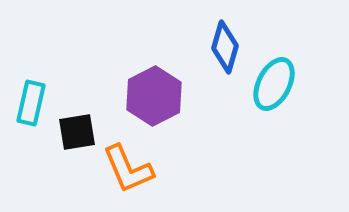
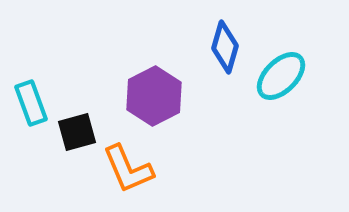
cyan ellipse: moved 7 px right, 8 px up; rotated 18 degrees clockwise
cyan rectangle: rotated 33 degrees counterclockwise
black square: rotated 6 degrees counterclockwise
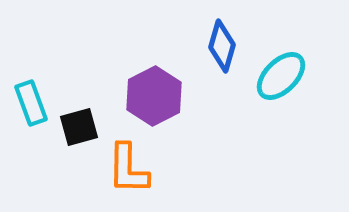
blue diamond: moved 3 px left, 1 px up
black square: moved 2 px right, 5 px up
orange L-shape: rotated 24 degrees clockwise
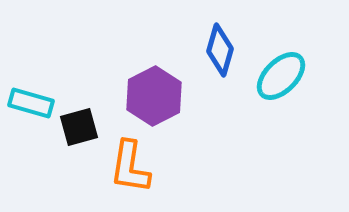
blue diamond: moved 2 px left, 4 px down
cyan rectangle: rotated 54 degrees counterclockwise
orange L-shape: moved 2 px right, 2 px up; rotated 8 degrees clockwise
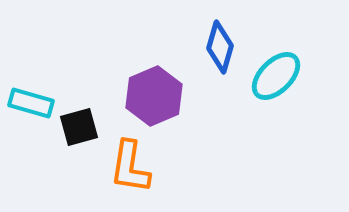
blue diamond: moved 3 px up
cyan ellipse: moved 5 px left
purple hexagon: rotated 4 degrees clockwise
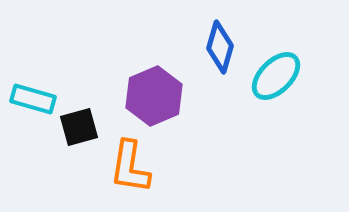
cyan rectangle: moved 2 px right, 4 px up
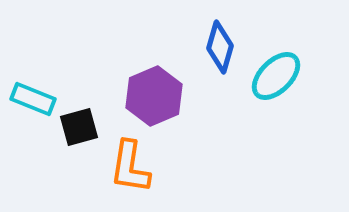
cyan rectangle: rotated 6 degrees clockwise
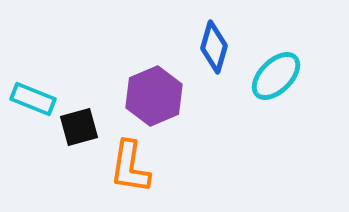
blue diamond: moved 6 px left
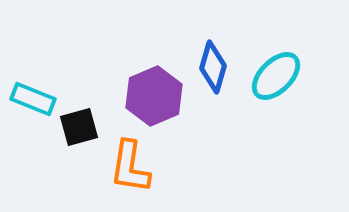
blue diamond: moved 1 px left, 20 px down
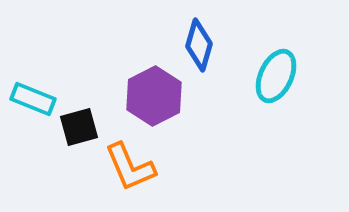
blue diamond: moved 14 px left, 22 px up
cyan ellipse: rotated 20 degrees counterclockwise
purple hexagon: rotated 4 degrees counterclockwise
orange L-shape: rotated 32 degrees counterclockwise
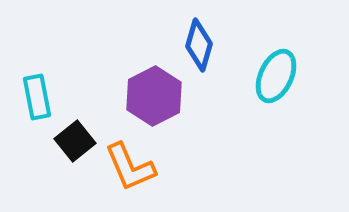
cyan rectangle: moved 4 px right, 2 px up; rotated 57 degrees clockwise
black square: moved 4 px left, 14 px down; rotated 24 degrees counterclockwise
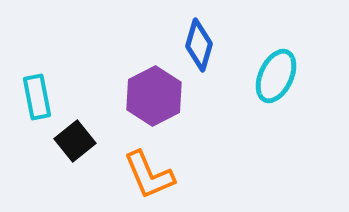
orange L-shape: moved 19 px right, 8 px down
